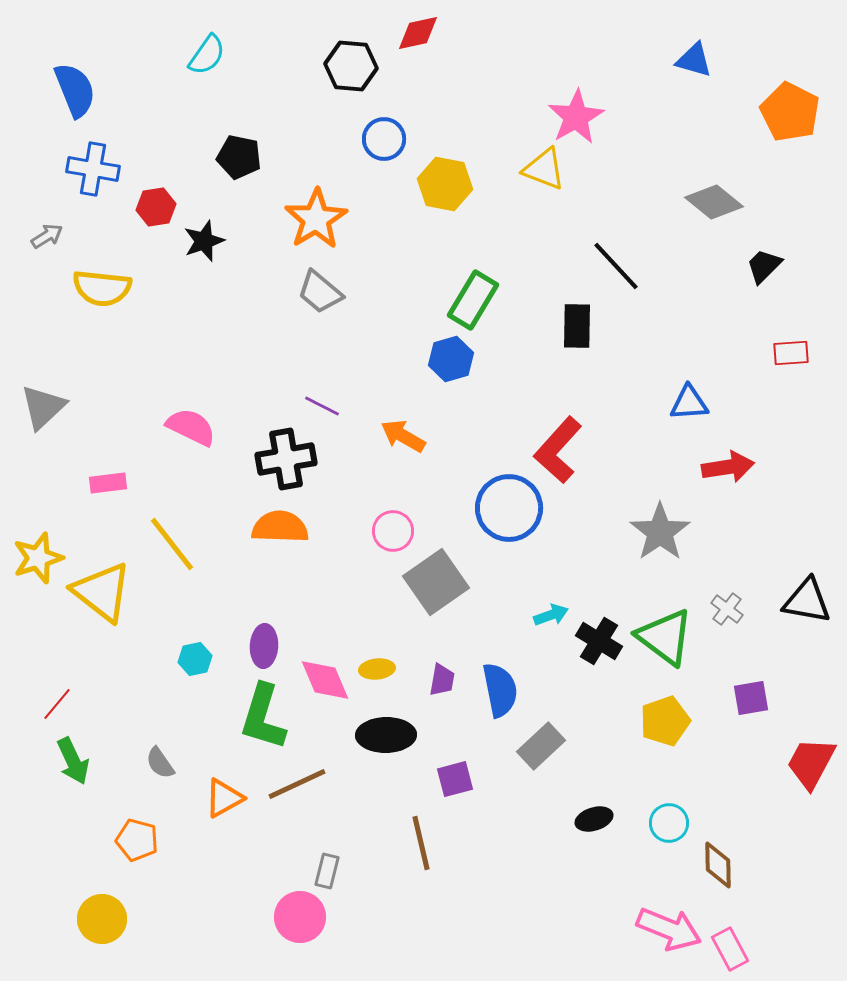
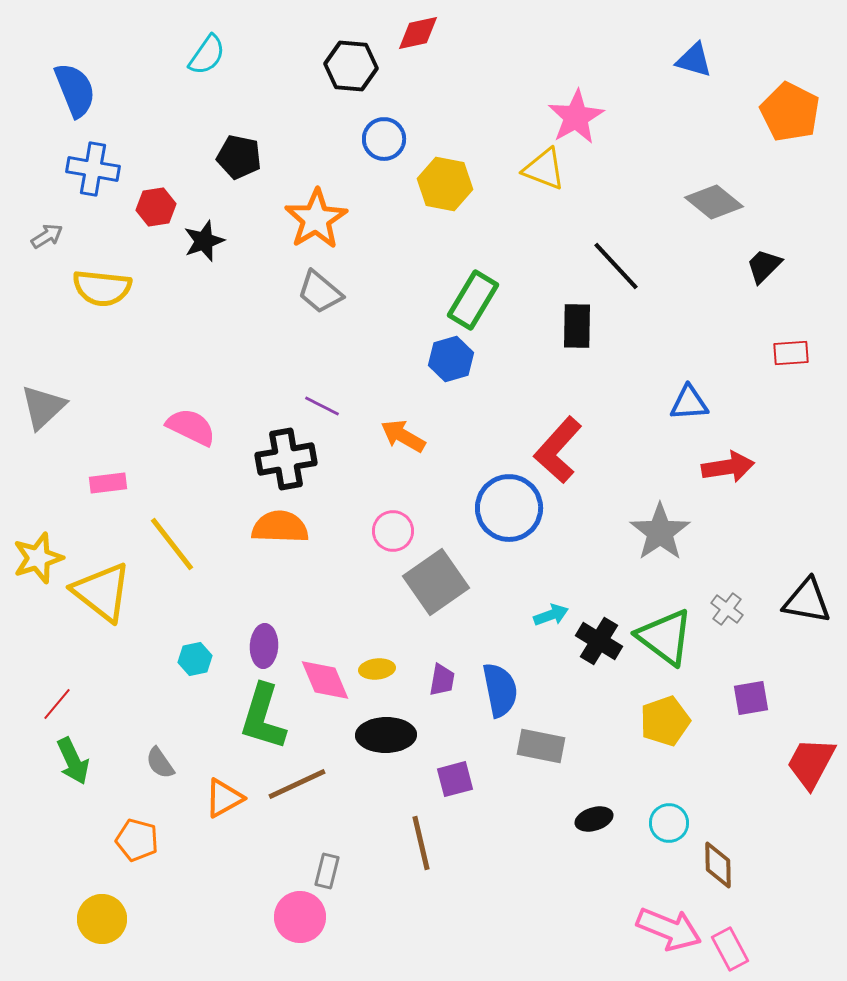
gray rectangle at (541, 746): rotated 54 degrees clockwise
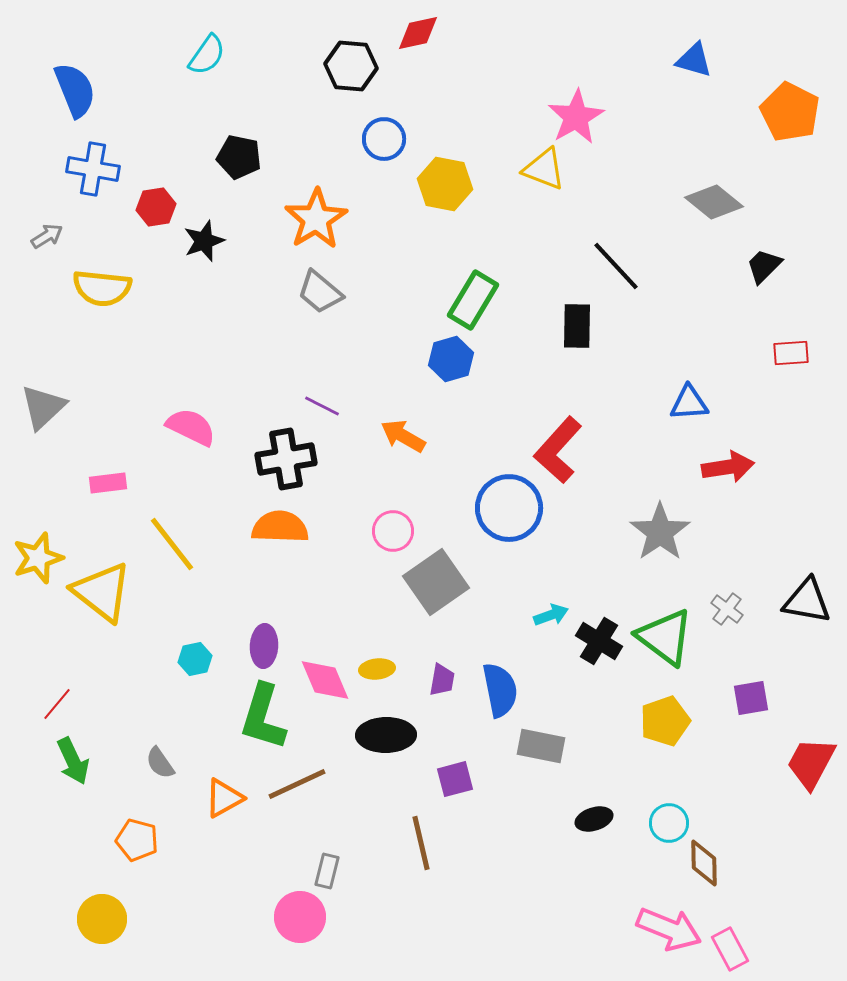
brown diamond at (718, 865): moved 14 px left, 2 px up
